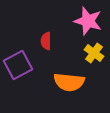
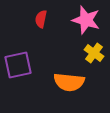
pink star: moved 2 px left, 1 px up
red semicircle: moved 5 px left, 22 px up; rotated 12 degrees clockwise
purple square: rotated 16 degrees clockwise
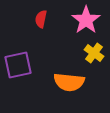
pink star: rotated 20 degrees clockwise
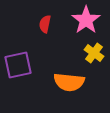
red semicircle: moved 4 px right, 5 px down
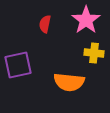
yellow cross: rotated 30 degrees counterclockwise
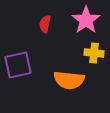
orange semicircle: moved 2 px up
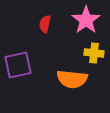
orange semicircle: moved 3 px right, 1 px up
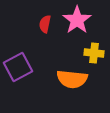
pink star: moved 9 px left
purple square: moved 2 px down; rotated 16 degrees counterclockwise
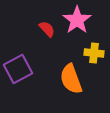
red semicircle: moved 2 px right, 5 px down; rotated 126 degrees clockwise
purple square: moved 2 px down
orange semicircle: moved 1 px left; rotated 64 degrees clockwise
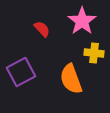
pink star: moved 5 px right, 1 px down
red semicircle: moved 5 px left
purple square: moved 3 px right, 3 px down
